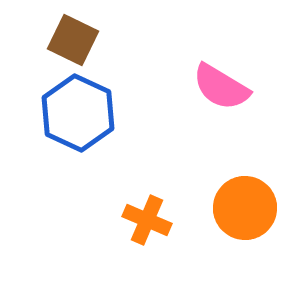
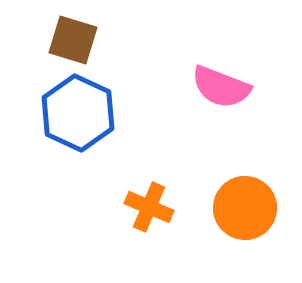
brown square: rotated 9 degrees counterclockwise
pink semicircle: rotated 10 degrees counterclockwise
orange cross: moved 2 px right, 13 px up
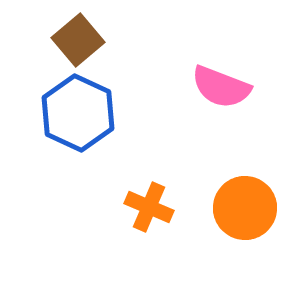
brown square: moved 5 px right; rotated 33 degrees clockwise
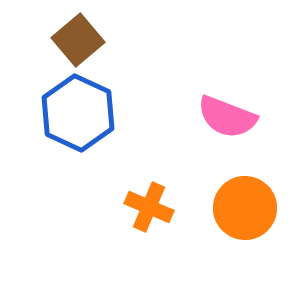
pink semicircle: moved 6 px right, 30 px down
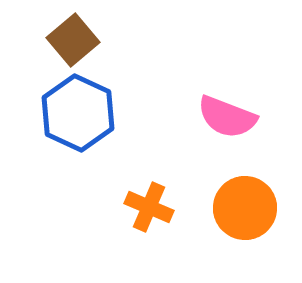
brown square: moved 5 px left
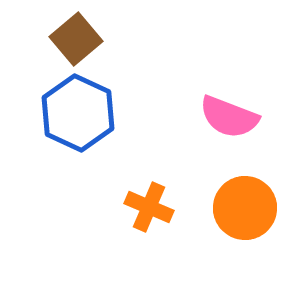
brown square: moved 3 px right, 1 px up
pink semicircle: moved 2 px right
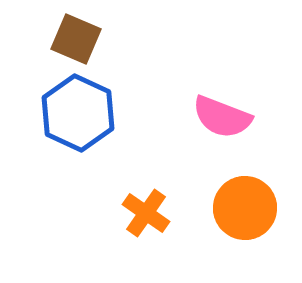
brown square: rotated 27 degrees counterclockwise
pink semicircle: moved 7 px left
orange cross: moved 3 px left, 6 px down; rotated 12 degrees clockwise
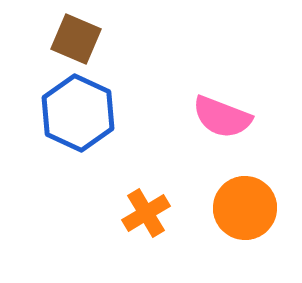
orange cross: rotated 24 degrees clockwise
